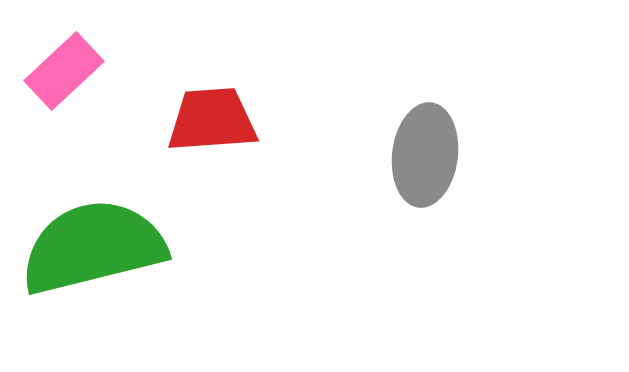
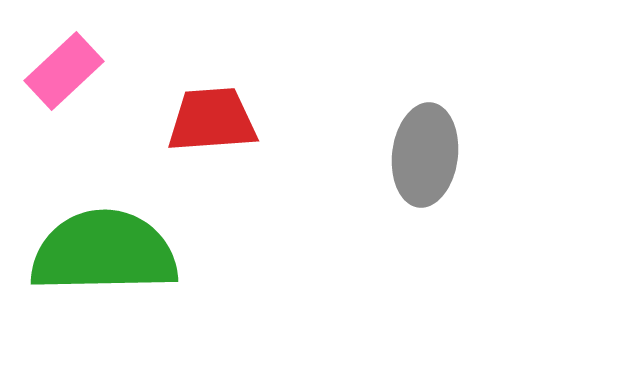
green semicircle: moved 11 px right, 5 px down; rotated 13 degrees clockwise
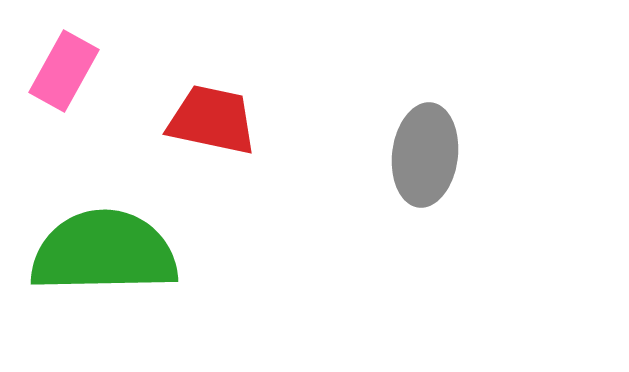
pink rectangle: rotated 18 degrees counterclockwise
red trapezoid: rotated 16 degrees clockwise
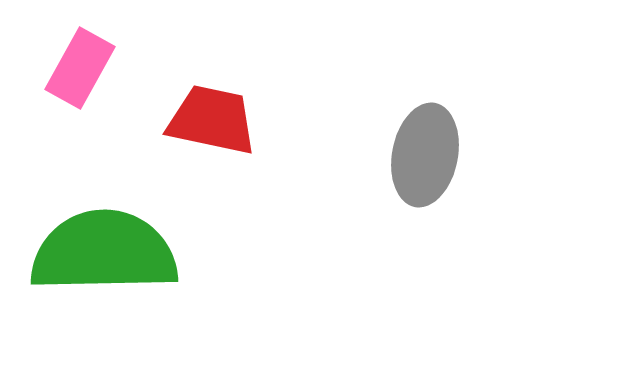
pink rectangle: moved 16 px right, 3 px up
gray ellipse: rotated 4 degrees clockwise
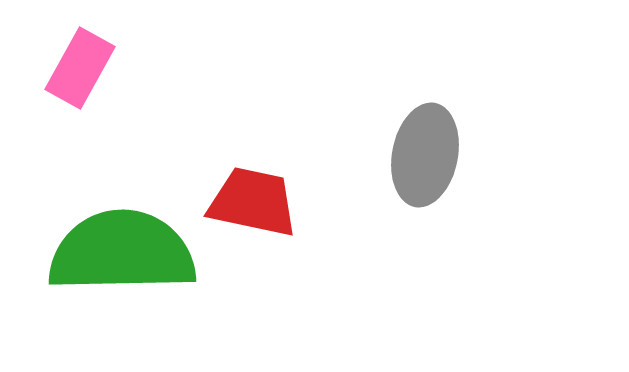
red trapezoid: moved 41 px right, 82 px down
green semicircle: moved 18 px right
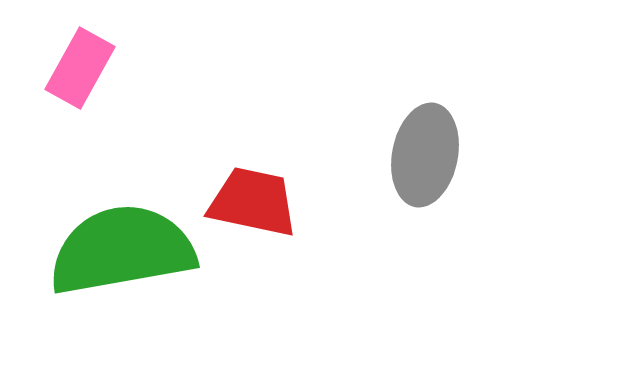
green semicircle: moved 2 px up; rotated 9 degrees counterclockwise
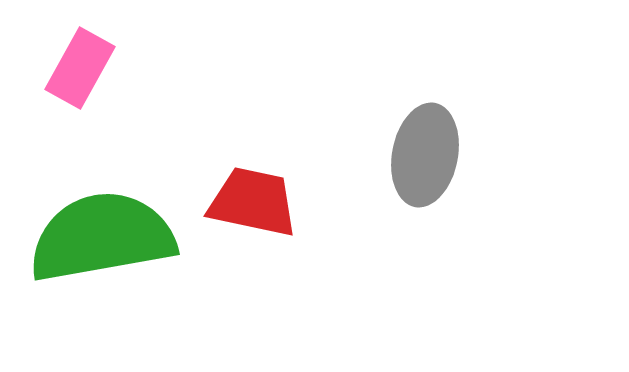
green semicircle: moved 20 px left, 13 px up
